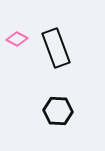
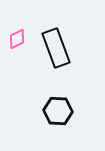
pink diamond: rotated 55 degrees counterclockwise
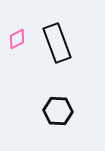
black rectangle: moved 1 px right, 5 px up
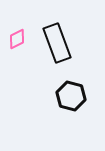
black hexagon: moved 13 px right, 15 px up; rotated 12 degrees clockwise
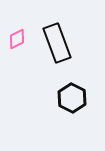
black hexagon: moved 1 px right, 2 px down; rotated 12 degrees clockwise
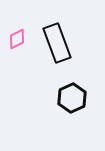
black hexagon: rotated 8 degrees clockwise
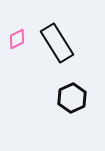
black rectangle: rotated 12 degrees counterclockwise
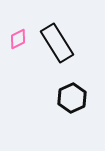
pink diamond: moved 1 px right
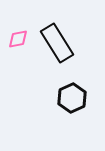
pink diamond: rotated 15 degrees clockwise
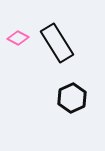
pink diamond: moved 1 px up; rotated 40 degrees clockwise
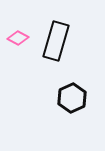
black rectangle: moved 1 px left, 2 px up; rotated 48 degrees clockwise
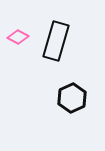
pink diamond: moved 1 px up
